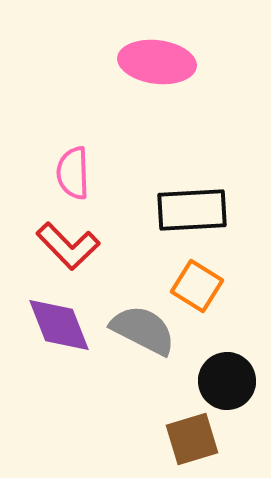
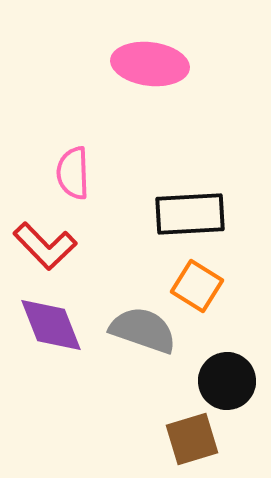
pink ellipse: moved 7 px left, 2 px down
black rectangle: moved 2 px left, 4 px down
red L-shape: moved 23 px left
purple diamond: moved 8 px left
gray semicircle: rotated 8 degrees counterclockwise
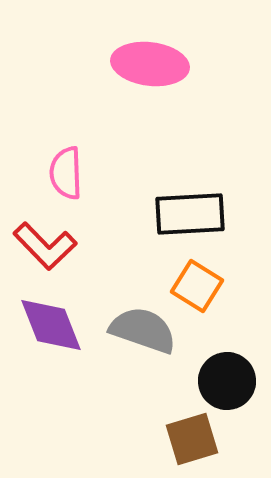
pink semicircle: moved 7 px left
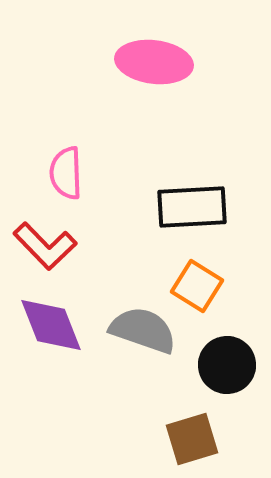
pink ellipse: moved 4 px right, 2 px up
black rectangle: moved 2 px right, 7 px up
black circle: moved 16 px up
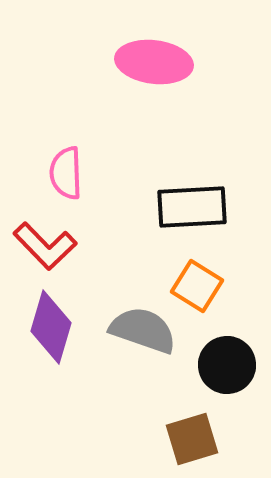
purple diamond: moved 2 px down; rotated 38 degrees clockwise
